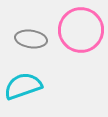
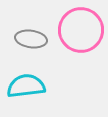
cyan semicircle: moved 3 px right; rotated 12 degrees clockwise
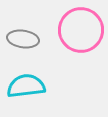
gray ellipse: moved 8 px left
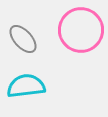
gray ellipse: rotated 40 degrees clockwise
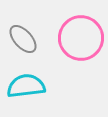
pink circle: moved 8 px down
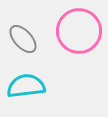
pink circle: moved 2 px left, 7 px up
